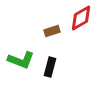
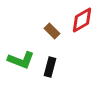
red diamond: moved 1 px right, 2 px down
brown rectangle: rotated 63 degrees clockwise
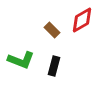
brown rectangle: moved 1 px up
black rectangle: moved 4 px right, 1 px up
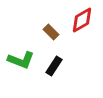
brown rectangle: moved 1 px left, 2 px down
black rectangle: rotated 18 degrees clockwise
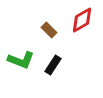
brown rectangle: moved 2 px left, 2 px up
black rectangle: moved 1 px left, 1 px up
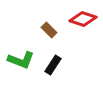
red diamond: moved 1 px right, 1 px up; rotated 48 degrees clockwise
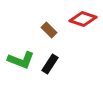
black rectangle: moved 3 px left, 1 px up
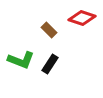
red diamond: moved 1 px left, 1 px up
